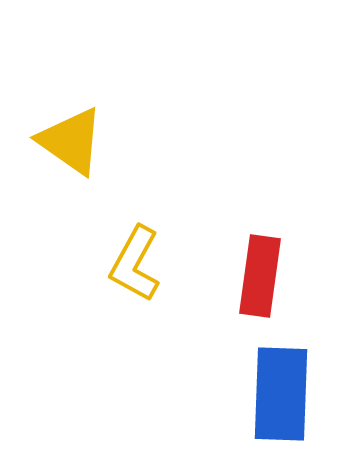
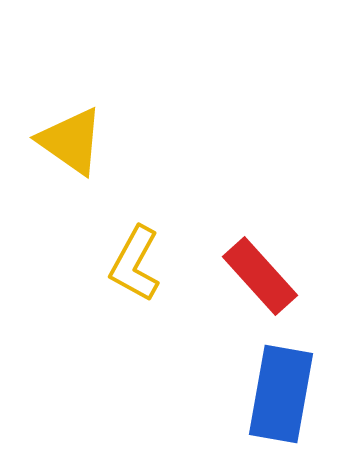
red rectangle: rotated 50 degrees counterclockwise
blue rectangle: rotated 8 degrees clockwise
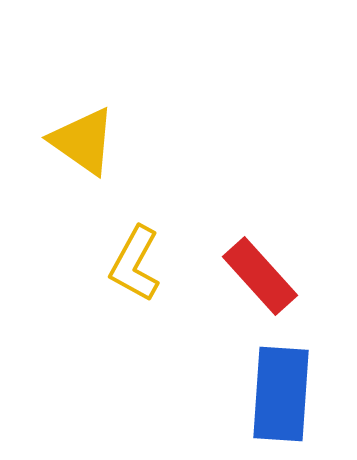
yellow triangle: moved 12 px right
blue rectangle: rotated 6 degrees counterclockwise
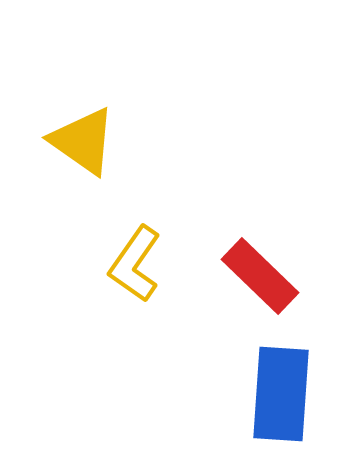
yellow L-shape: rotated 6 degrees clockwise
red rectangle: rotated 4 degrees counterclockwise
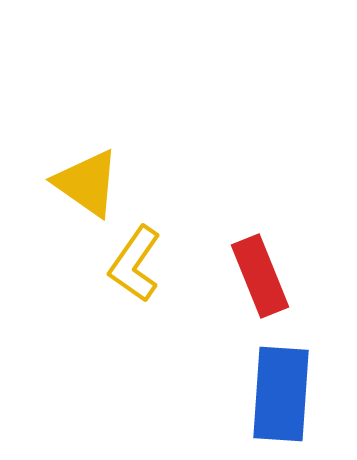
yellow triangle: moved 4 px right, 42 px down
red rectangle: rotated 24 degrees clockwise
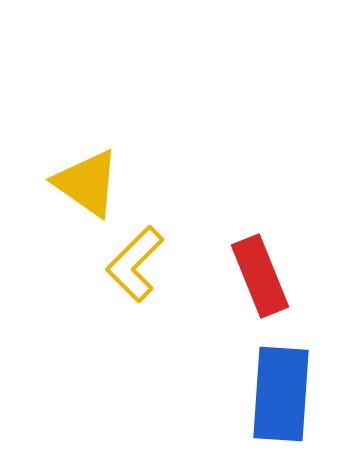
yellow L-shape: rotated 10 degrees clockwise
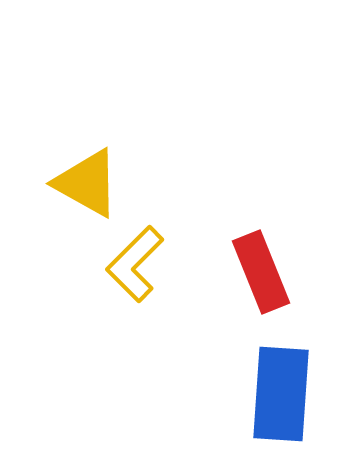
yellow triangle: rotated 6 degrees counterclockwise
red rectangle: moved 1 px right, 4 px up
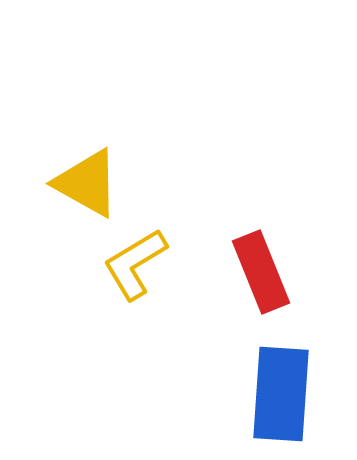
yellow L-shape: rotated 14 degrees clockwise
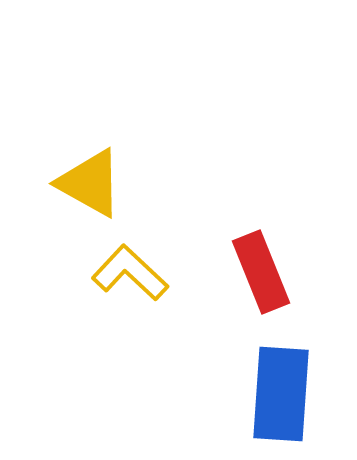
yellow triangle: moved 3 px right
yellow L-shape: moved 5 px left, 9 px down; rotated 74 degrees clockwise
